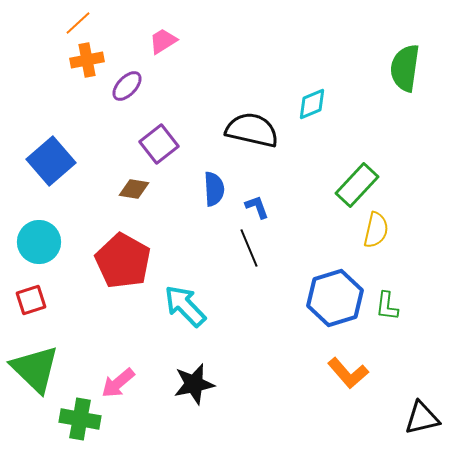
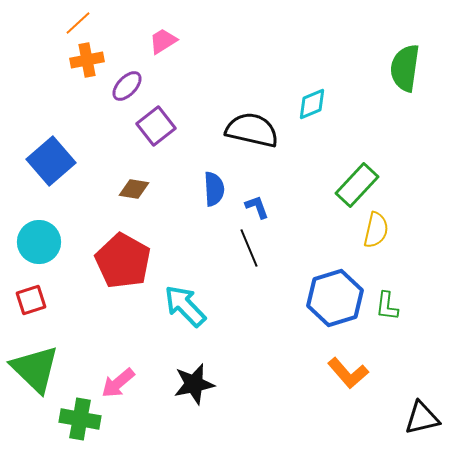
purple square: moved 3 px left, 18 px up
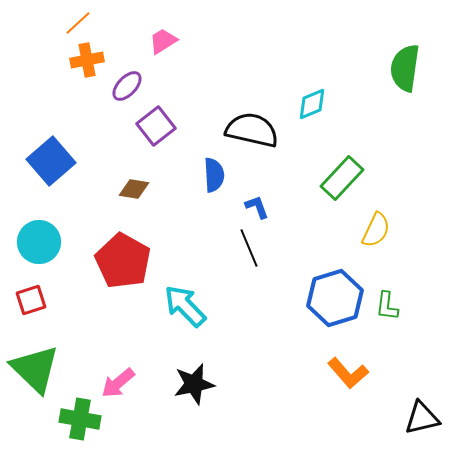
green rectangle: moved 15 px left, 7 px up
blue semicircle: moved 14 px up
yellow semicircle: rotated 12 degrees clockwise
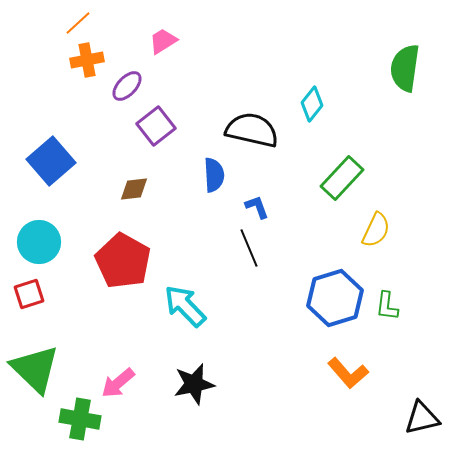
cyan diamond: rotated 28 degrees counterclockwise
brown diamond: rotated 16 degrees counterclockwise
red square: moved 2 px left, 6 px up
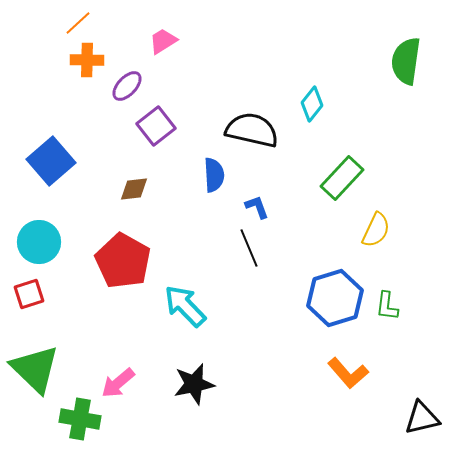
orange cross: rotated 12 degrees clockwise
green semicircle: moved 1 px right, 7 px up
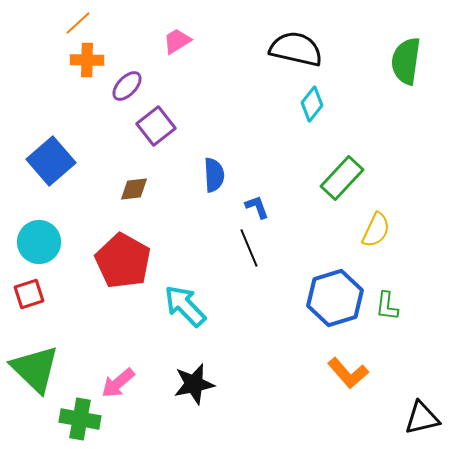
pink trapezoid: moved 14 px right
black semicircle: moved 44 px right, 81 px up
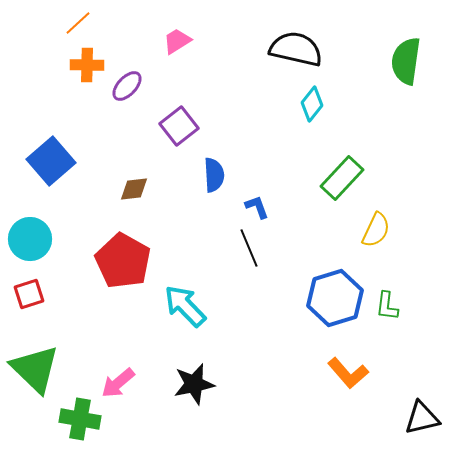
orange cross: moved 5 px down
purple square: moved 23 px right
cyan circle: moved 9 px left, 3 px up
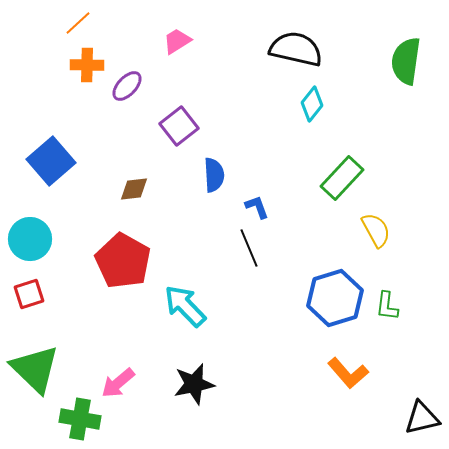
yellow semicircle: rotated 54 degrees counterclockwise
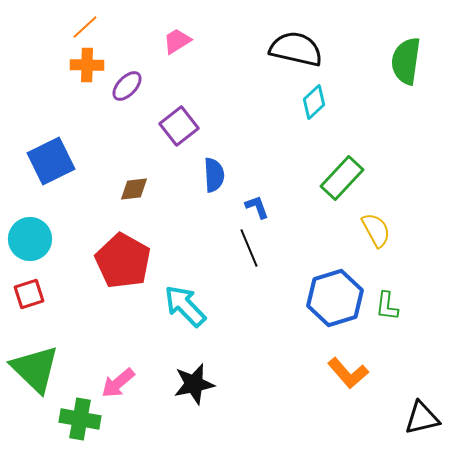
orange line: moved 7 px right, 4 px down
cyan diamond: moved 2 px right, 2 px up; rotated 8 degrees clockwise
blue square: rotated 15 degrees clockwise
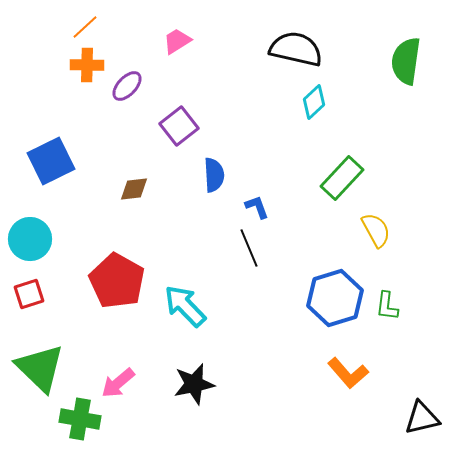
red pentagon: moved 6 px left, 20 px down
green triangle: moved 5 px right, 1 px up
